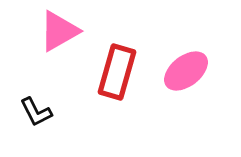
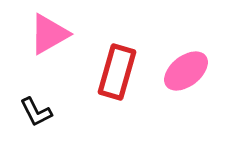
pink triangle: moved 10 px left, 3 px down
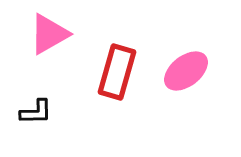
black L-shape: rotated 64 degrees counterclockwise
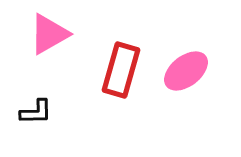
red rectangle: moved 4 px right, 2 px up
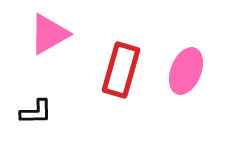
pink ellipse: rotated 30 degrees counterclockwise
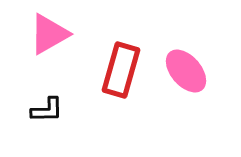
pink ellipse: rotated 63 degrees counterclockwise
black L-shape: moved 11 px right, 2 px up
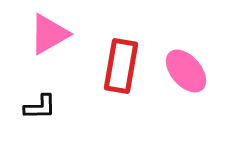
red rectangle: moved 4 px up; rotated 6 degrees counterclockwise
black L-shape: moved 7 px left, 3 px up
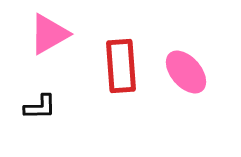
red rectangle: rotated 14 degrees counterclockwise
pink ellipse: moved 1 px down
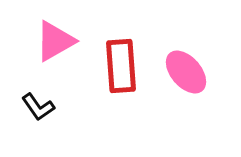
pink triangle: moved 6 px right, 7 px down
black L-shape: moved 2 px left; rotated 56 degrees clockwise
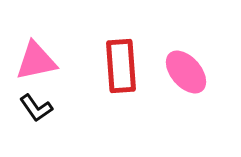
pink triangle: moved 19 px left, 20 px down; rotated 18 degrees clockwise
black L-shape: moved 2 px left, 1 px down
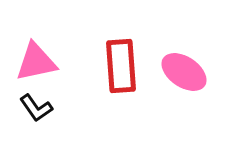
pink triangle: moved 1 px down
pink ellipse: moved 2 px left; rotated 15 degrees counterclockwise
